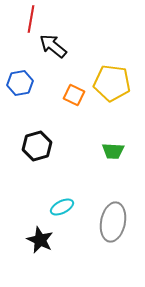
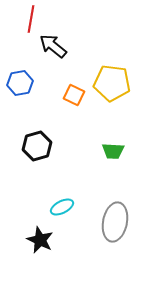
gray ellipse: moved 2 px right
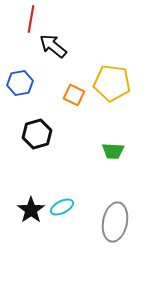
black hexagon: moved 12 px up
black star: moved 9 px left, 30 px up; rotated 12 degrees clockwise
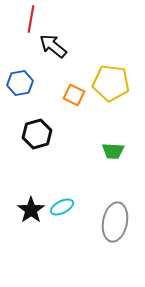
yellow pentagon: moved 1 px left
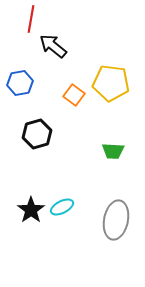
orange square: rotated 10 degrees clockwise
gray ellipse: moved 1 px right, 2 px up
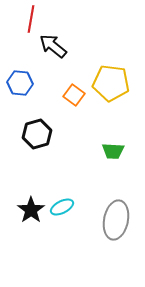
blue hexagon: rotated 15 degrees clockwise
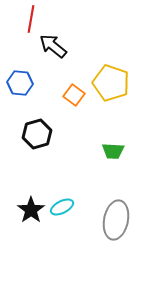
yellow pentagon: rotated 12 degrees clockwise
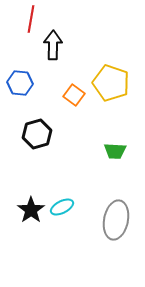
black arrow: moved 1 px up; rotated 52 degrees clockwise
green trapezoid: moved 2 px right
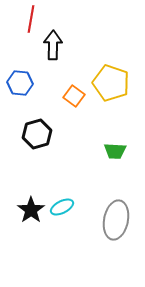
orange square: moved 1 px down
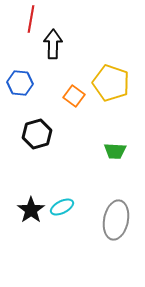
black arrow: moved 1 px up
